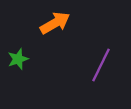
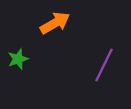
purple line: moved 3 px right
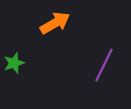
green star: moved 4 px left, 4 px down
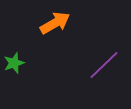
purple line: rotated 20 degrees clockwise
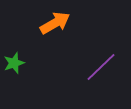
purple line: moved 3 px left, 2 px down
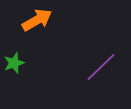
orange arrow: moved 18 px left, 3 px up
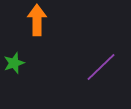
orange arrow: rotated 60 degrees counterclockwise
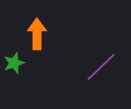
orange arrow: moved 14 px down
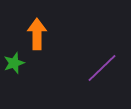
purple line: moved 1 px right, 1 px down
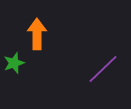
purple line: moved 1 px right, 1 px down
